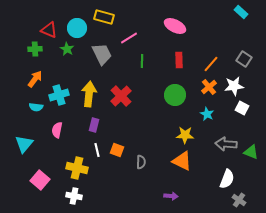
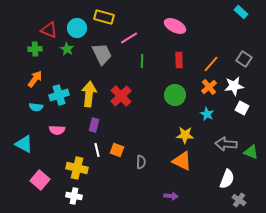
pink semicircle: rotated 98 degrees counterclockwise
cyan triangle: rotated 42 degrees counterclockwise
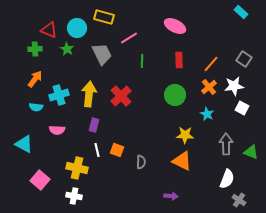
gray arrow: rotated 85 degrees clockwise
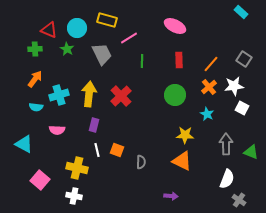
yellow rectangle: moved 3 px right, 3 px down
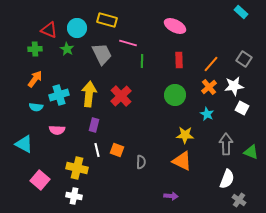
pink line: moved 1 px left, 5 px down; rotated 48 degrees clockwise
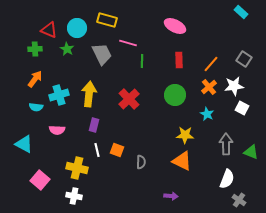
red cross: moved 8 px right, 3 px down
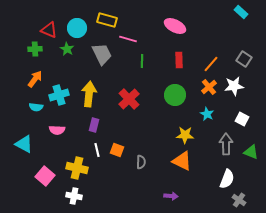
pink line: moved 4 px up
white square: moved 11 px down
pink square: moved 5 px right, 4 px up
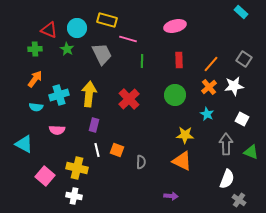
pink ellipse: rotated 40 degrees counterclockwise
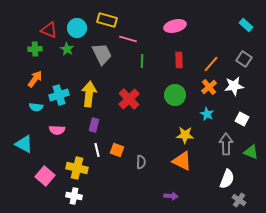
cyan rectangle: moved 5 px right, 13 px down
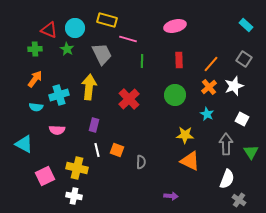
cyan circle: moved 2 px left
white star: rotated 12 degrees counterclockwise
yellow arrow: moved 7 px up
green triangle: rotated 35 degrees clockwise
orange triangle: moved 8 px right
pink square: rotated 24 degrees clockwise
